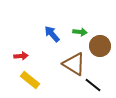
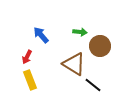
blue arrow: moved 11 px left, 1 px down
red arrow: moved 6 px right, 1 px down; rotated 120 degrees clockwise
yellow rectangle: rotated 30 degrees clockwise
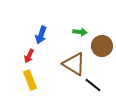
blue arrow: rotated 120 degrees counterclockwise
brown circle: moved 2 px right
red arrow: moved 2 px right, 1 px up
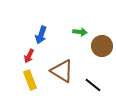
brown triangle: moved 12 px left, 7 px down
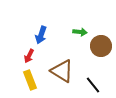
brown circle: moved 1 px left
black line: rotated 12 degrees clockwise
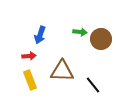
blue arrow: moved 1 px left
brown circle: moved 7 px up
red arrow: rotated 120 degrees counterclockwise
brown triangle: rotated 30 degrees counterclockwise
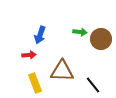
red arrow: moved 1 px up
yellow rectangle: moved 5 px right, 3 px down
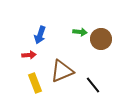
brown triangle: rotated 25 degrees counterclockwise
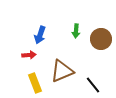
green arrow: moved 4 px left, 1 px up; rotated 88 degrees clockwise
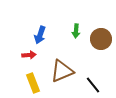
yellow rectangle: moved 2 px left
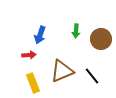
black line: moved 1 px left, 9 px up
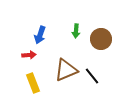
brown triangle: moved 4 px right, 1 px up
